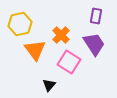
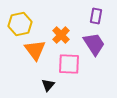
pink square: moved 2 px down; rotated 30 degrees counterclockwise
black triangle: moved 1 px left
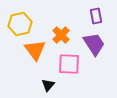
purple rectangle: rotated 21 degrees counterclockwise
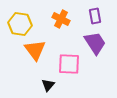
purple rectangle: moved 1 px left
yellow hexagon: rotated 20 degrees clockwise
orange cross: moved 16 px up; rotated 18 degrees counterclockwise
purple trapezoid: moved 1 px right, 1 px up
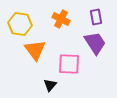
purple rectangle: moved 1 px right, 1 px down
black triangle: moved 2 px right
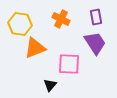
orange triangle: moved 2 px up; rotated 45 degrees clockwise
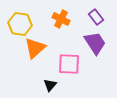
purple rectangle: rotated 28 degrees counterclockwise
orange triangle: rotated 20 degrees counterclockwise
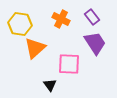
purple rectangle: moved 4 px left
black triangle: rotated 16 degrees counterclockwise
